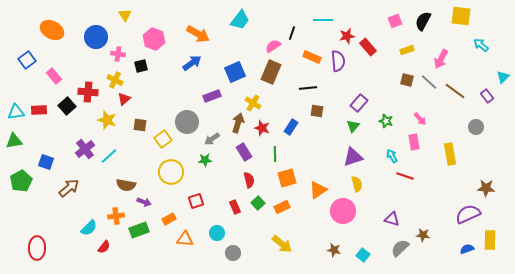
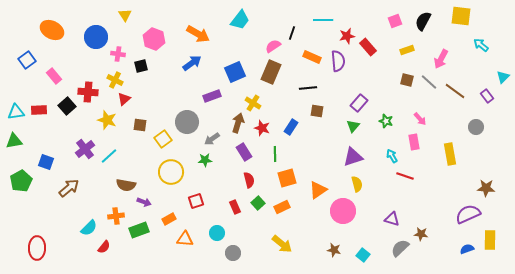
brown star at (423, 235): moved 2 px left, 1 px up
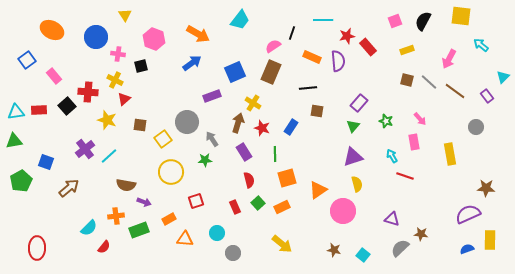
pink arrow at (441, 59): moved 8 px right
gray arrow at (212, 139): rotated 91 degrees clockwise
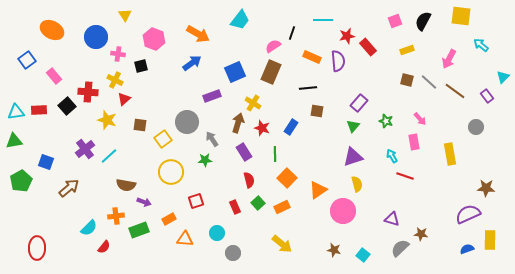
orange square at (287, 178): rotated 30 degrees counterclockwise
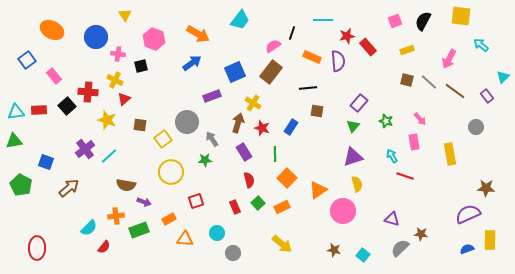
brown rectangle at (271, 72): rotated 15 degrees clockwise
green pentagon at (21, 181): moved 4 px down; rotated 15 degrees counterclockwise
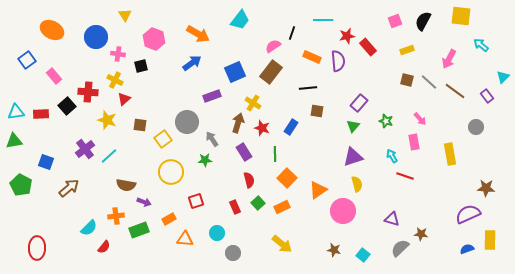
red rectangle at (39, 110): moved 2 px right, 4 px down
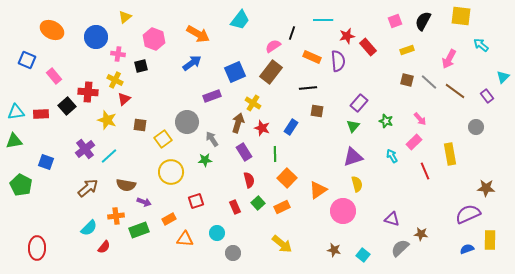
yellow triangle at (125, 15): moved 2 px down; rotated 24 degrees clockwise
blue square at (27, 60): rotated 30 degrees counterclockwise
pink rectangle at (414, 142): rotated 56 degrees clockwise
red line at (405, 176): moved 20 px right, 5 px up; rotated 48 degrees clockwise
brown arrow at (69, 188): moved 19 px right
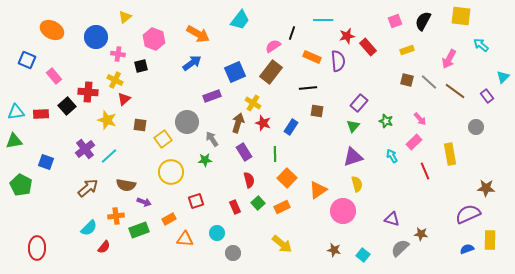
red star at (262, 128): moved 1 px right, 5 px up
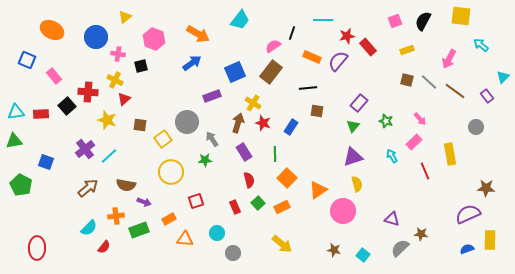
purple semicircle at (338, 61): rotated 135 degrees counterclockwise
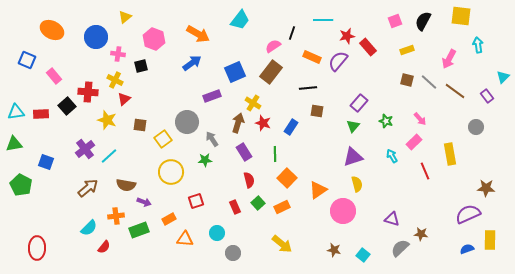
cyan arrow at (481, 45): moved 3 px left; rotated 42 degrees clockwise
green triangle at (14, 141): moved 3 px down
